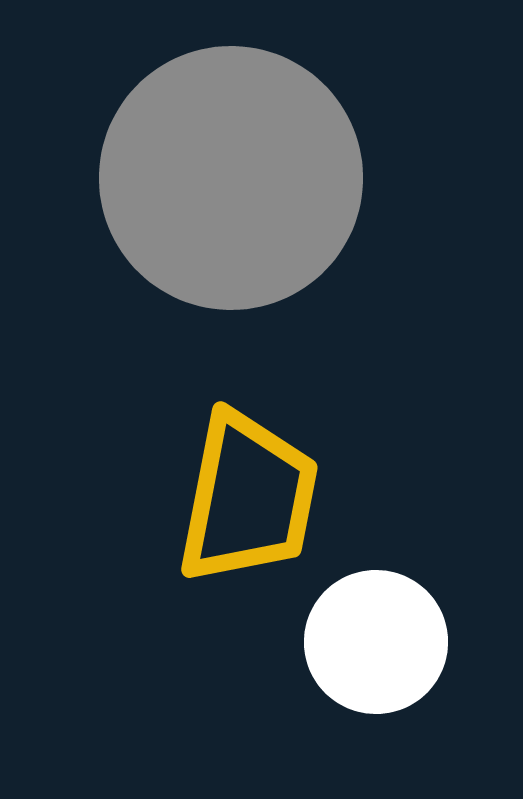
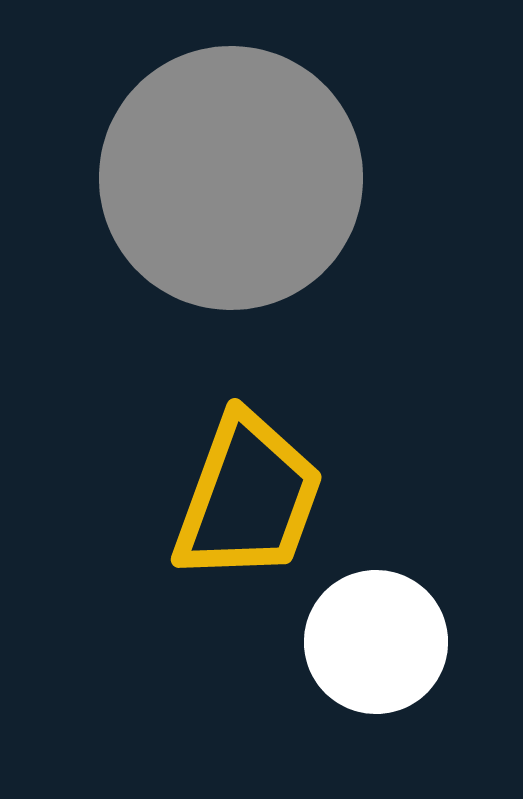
yellow trapezoid: rotated 9 degrees clockwise
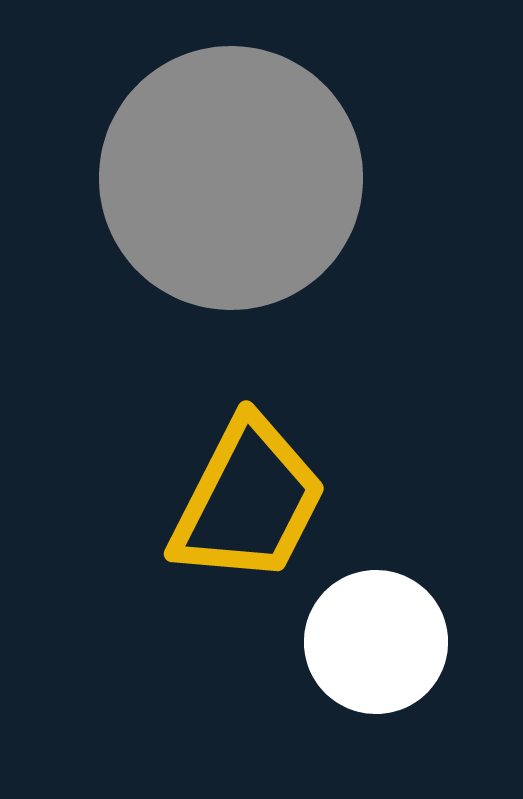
yellow trapezoid: moved 3 px down; rotated 7 degrees clockwise
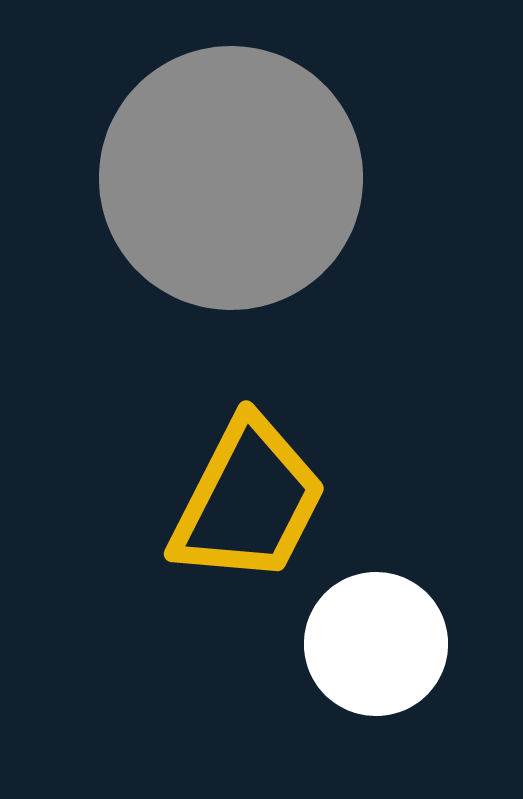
white circle: moved 2 px down
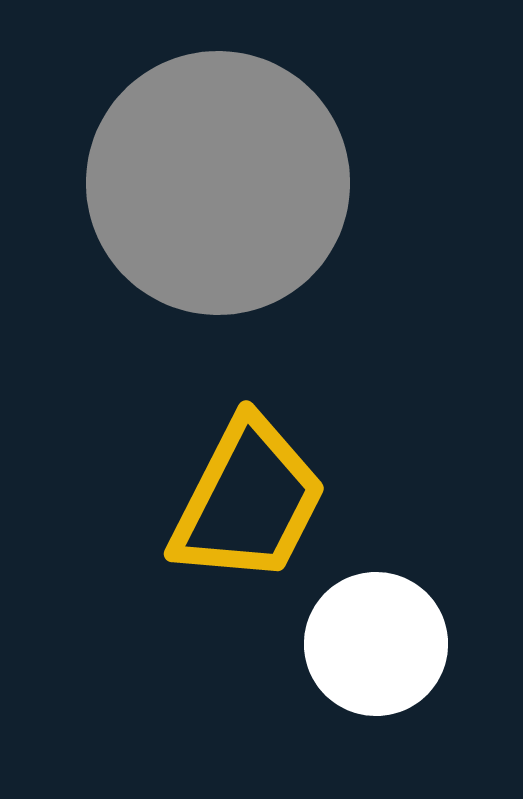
gray circle: moved 13 px left, 5 px down
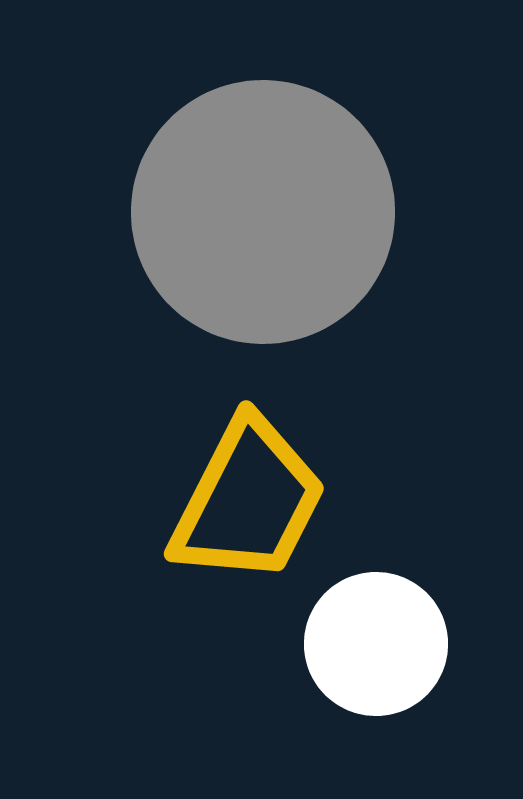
gray circle: moved 45 px right, 29 px down
